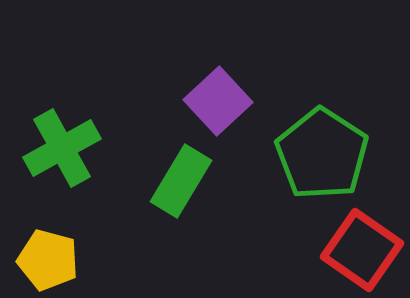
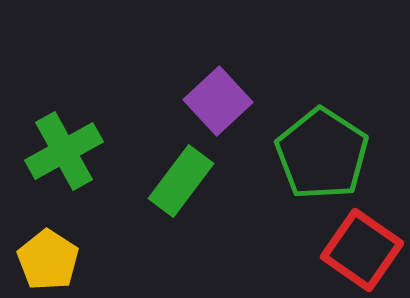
green cross: moved 2 px right, 3 px down
green rectangle: rotated 6 degrees clockwise
yellow pentagon: rotated 18 degrees clockwise
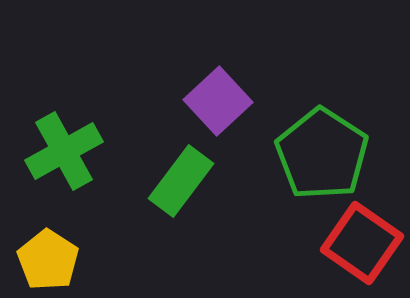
red square: moved 7 px up
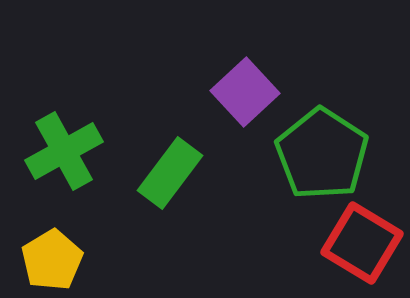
purple square: moved 27 px right, 9 px up
green rectangle: moved 11 px left, 8 px up
red square: rotated 4 degrees counterclockwise
yellow pentagon: moved 4 px right; rotated 8 degrees clockwise
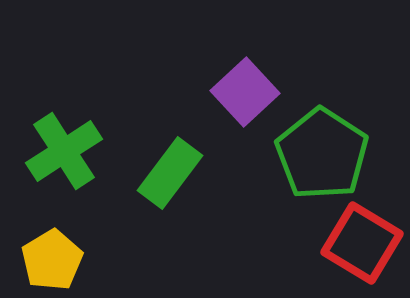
green cross: rotated 4 degrees counterclockwise
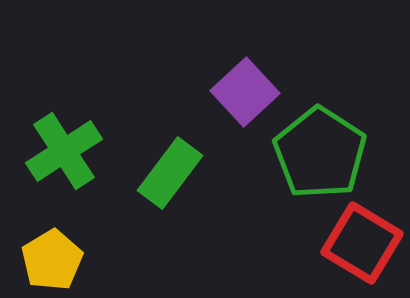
green pentagon: moved 2 px left, 1 px up
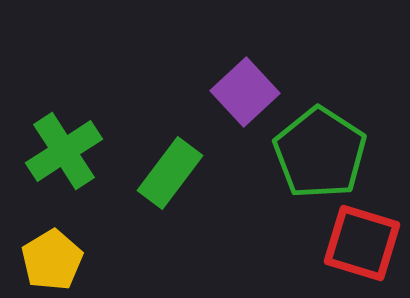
red square: rotated 14 degrees counterclockwise
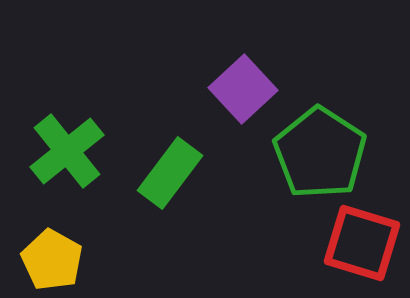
purple square: moved 2 px left, 3 px up
green cross: moved 3 px right; rotated 6 degrees counterclockwise
yellow pentagon: rotated 12 degrees counterclockwise
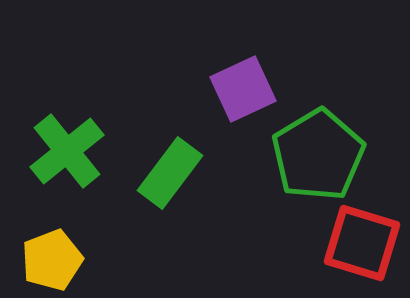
purple square: rotated 18 degrees clockwise
green pentagon: moved 2 px left, 2 px down; rotated 8 degrees clockwise
yellow pentagon: rotated 22 degrees clockwise
